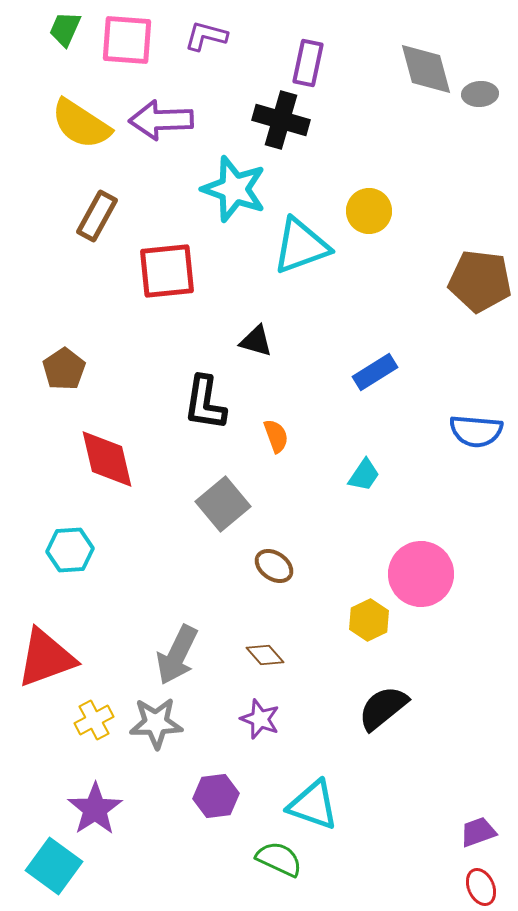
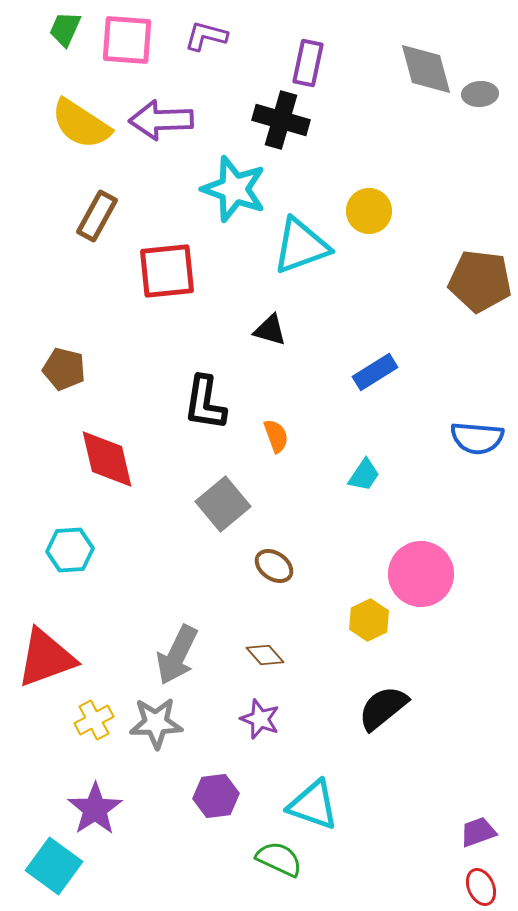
black triangle at (256, 341): moved 14 px right, 11 px up
brown pentagon at (64, 369): rotated 24 degrees counterclockwise
blue semicircle at (476, 431): moved 1 px right, 7 px down
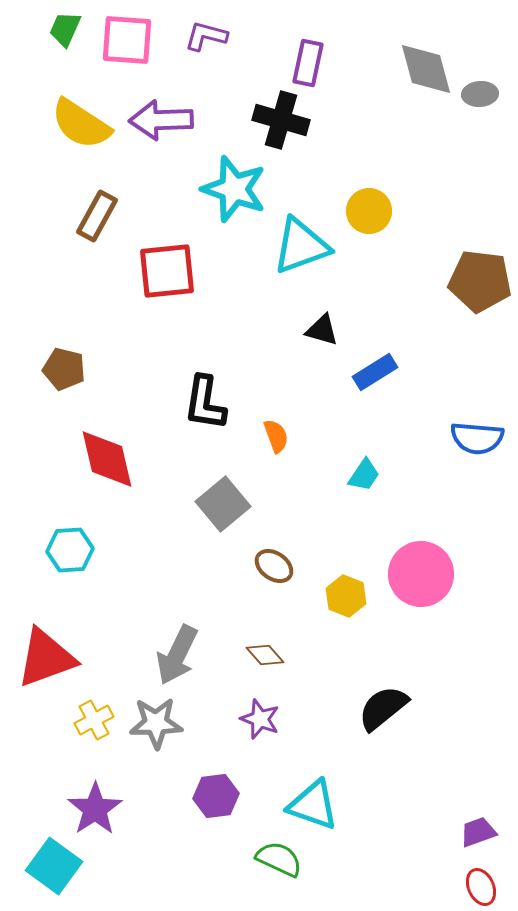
black triangle at (270, 330): moved 52 px right
yellow hexagon at (369, 620): moved 23 px left, 24 px up; rotated 12 degrees counterclockwise
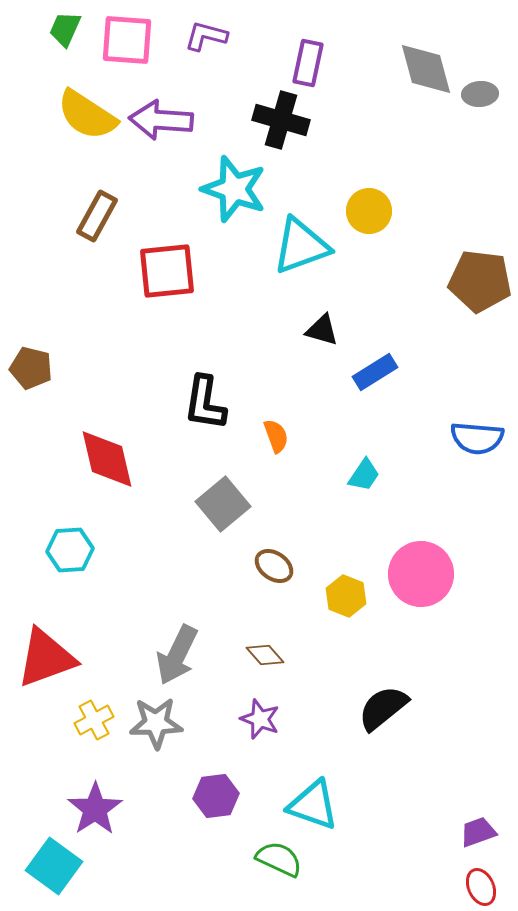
purple arrow at (161, 120): rotated 6 degrees clockwise
yellow semicircle at (81, 124): moved 6 px right, 9 px up
brown pentagon at (64, 369): moved 33 px left, 1 px up
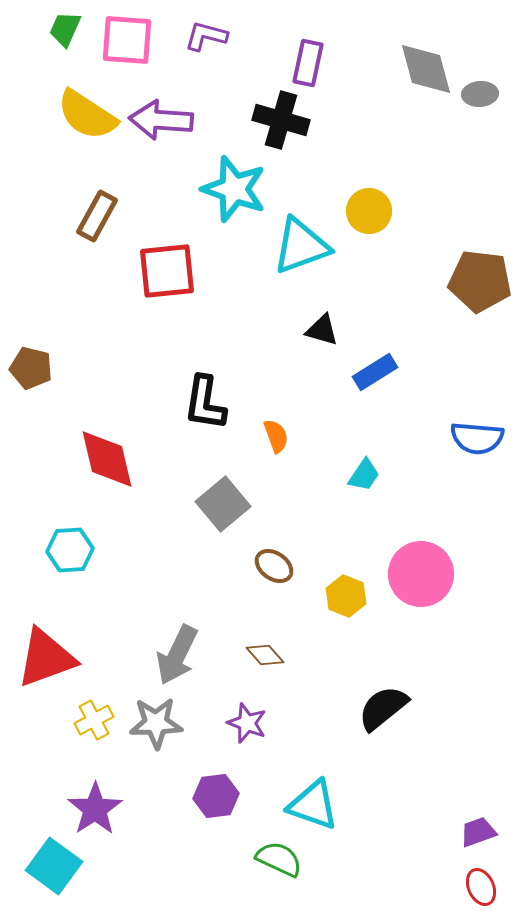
purple star at (260, 719): moved 13 px left, 4 px down
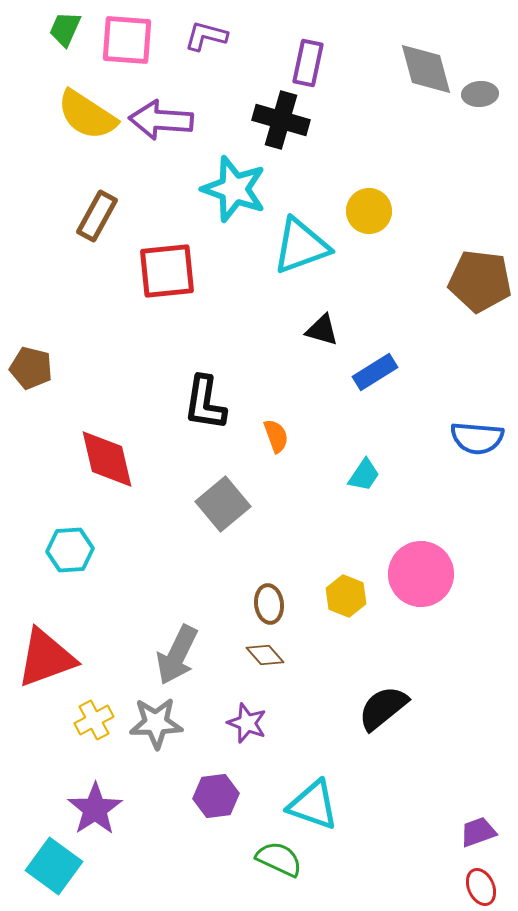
brown ellipse at (274, 566): moved 5 px left, 38 px down; rotated 48 degrees clockwise
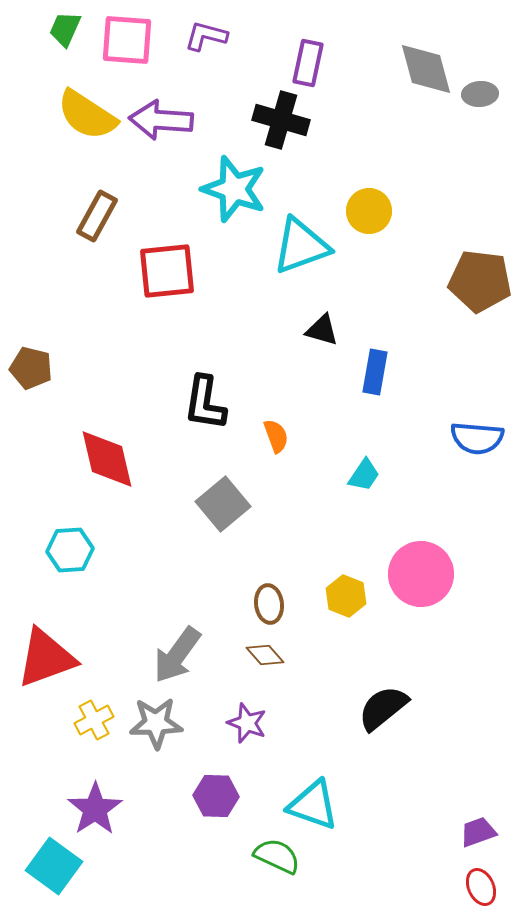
blue rectangle at (375, 372): rotated 48 degrees counterclockwise
gray arrow at (177, 655): rotated 10 degrees clockwise
purple hexagon at (216, 796): rotated 9 degrees clockwise
green semicircle at (279, 859): moved 2 px left, 3 px up
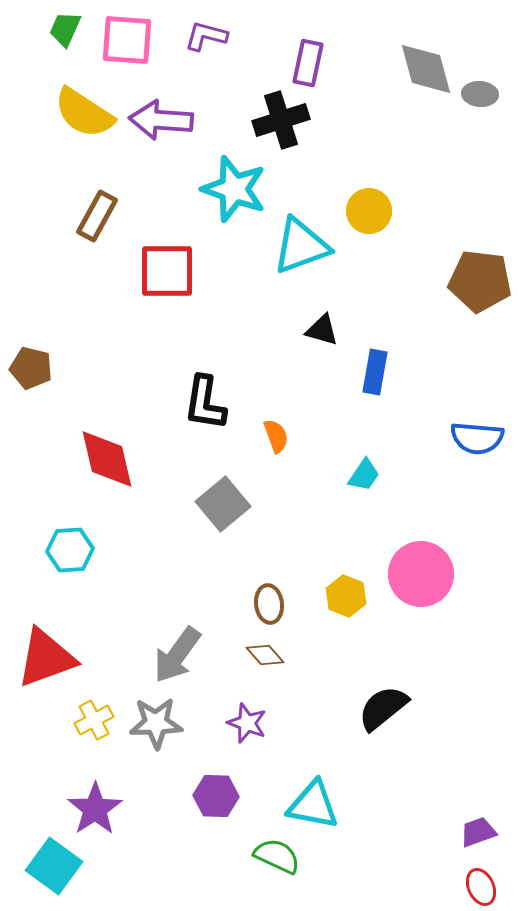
gray ellipse at (480, 94): rotated 8 degrees clockwise
yellow semicircle at (87, 115): moved 3 px left, 2 px up
black cross at (281, 120): rotated 34 degrees counterclockwise
red square at (167, 271): rotated 6 degrees clockwise
cyan triangle at (313, 805): rotated 8 degrees counterclockwise
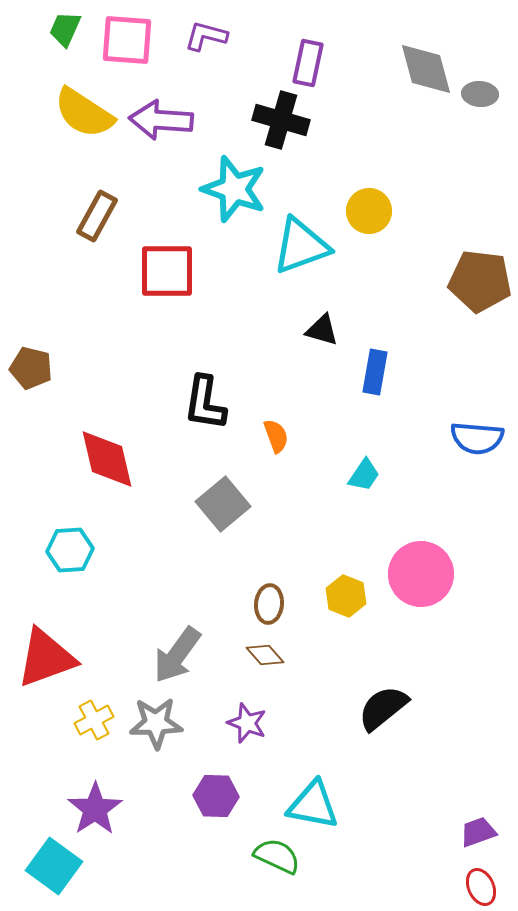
black cross at (281, 120): rotated 34 degrees clockwise
brown ellipse at (269, 604): rotated 12 degrees clockwise
